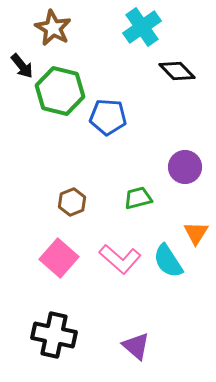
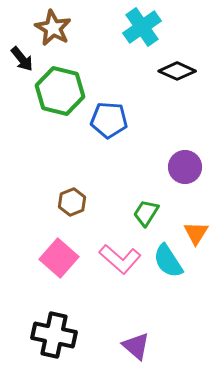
black arrow: moved 7 px up
black diamond: rotated 21 degrees counterclockwise
blue pentagon: moved 1 px right, 3 px down
green trapezoid: moved 8 px right, 15 px down; rotated 44 degrees counterclockwise
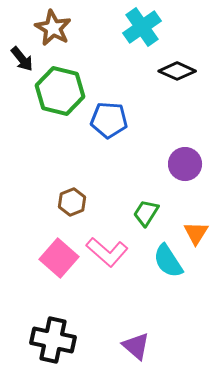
purple circle: moved 3 px up
pink L-shape: moved 13 px left, 7 px up
black cross: moved 1 px left, 5 px down
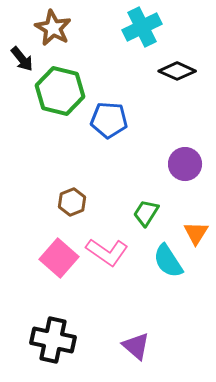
cyan cross: rotated 9 degrees clockwise
pink L-shape: rotated 6 degrees counterclockwise
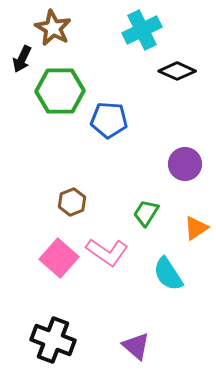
cyan cross: moved 3 px down
black arrow: rotated 64 degrees clockwise
green hexagon: rotated 15 degrees counterclockwise
orange triangle: moved 5 px up; rotated 24 degrees clockwise
cyan semicircle: moved 13 px down
black cross: rotated 9 degrees clockwise
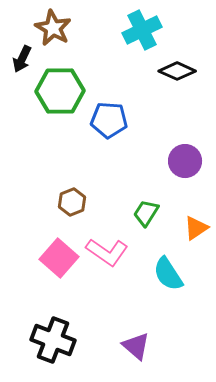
purple circle: moved 3 px up
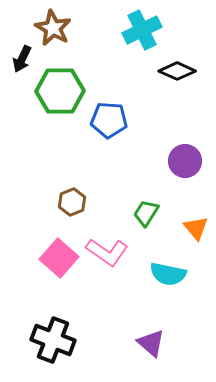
orange triangle: rotated 36 degrees counterclockwise
cyan semicircle: rotated 45 degrees counterclockwise
purple triangle: moved 15 px right, 3 px up
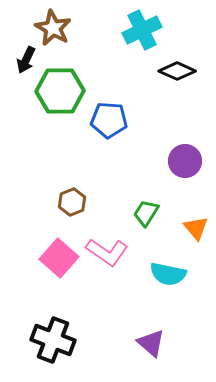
black arrow: moved 4 px right, 1 px down
